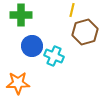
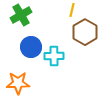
green cross: rotated 30 degrees counterclockwise
brown hexagon: rotated 15 degrees counterclockwise
blue circle: moved 1 px left, 1 px down
cyan cross: rotated 24 degrees counterclockwise
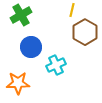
cyan cross: moved 2 px right, 9 px down; rotated 24 degrees counterclockwise
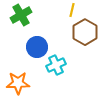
blue circle: moved 6 px right
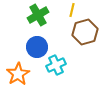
green cross: moved 17 px right
brown hexagon: rotated 15 degrees clockwise
orange star: moved 9 px up; rotated 30 degrees counterclockwise
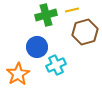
yellow line: rotated 64 degrees clockwise
green cross: moved 8 px right; rotated 15 degrees clockwise
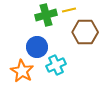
yellow line: moved 3 px left
brown hexagon: rotated 15 degrees clockwise
orange star: moved 4 px right, 3 px up; rotated 10 degrees counterclockwise
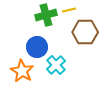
cyan cross: rotated 18 degrees counterclockwise
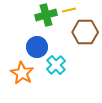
orange star: moved 2 px down
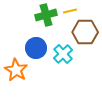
yellow line: moved 1 px right, 1 px down
blue circle: moved 1 px left, 1 px down
cyan cross: moved 7 px right, 11 px up
orange star: moved 6 px left, 3 px up
